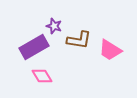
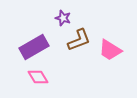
purple star: moved 9 px right, 8 px up
brown L-shape: rotated 30 degrees counterclockwise
pink diamond: moved 4 px left, 1 px down
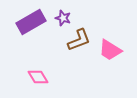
purple rectangle: moved 3 px left, 25 px up
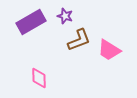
purple star: moved 2 px right, 2 px up
pink trapezoid: moved 1 px left
pink diamond: moved 1 px right, 1 px down; rotated 30 degrees clockwise
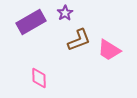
purple star: moved 3 px up; rotated 21 degrees clockwise
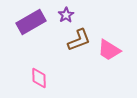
purple star: moved 1 px right, 2 px down
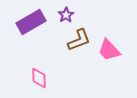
pink trapezoid: rotated 15 degrees clockwise
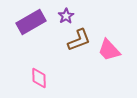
purple star: moved 1 px down
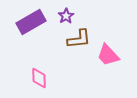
brown L-shape: moved 1 px up; rotated 15 degrees clockwise
pink trapezoid: moved 1 px left, 5 px down
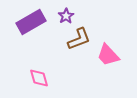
brown L-shape: rotated 15 degrees counterclockwise
pink diamond: rotated 15 degrees counterclockwise
